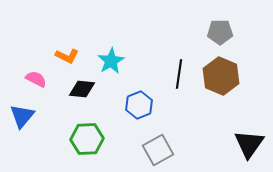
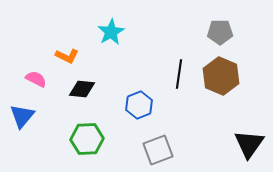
cyan star: moved 29 px up
gray square: rotated 8 degrees clockwise
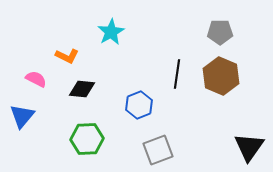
black line: moved 2 px left
black triangle: moved 3 px down
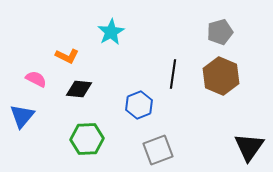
gray pentagon: rotated 15 degrees counterclockwise
black line: moved 4 px left
black diamond: moved 3 px left
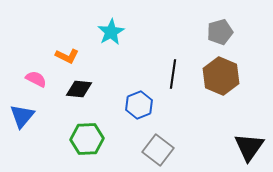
gray square: rotated 32 degrees counterclockwise
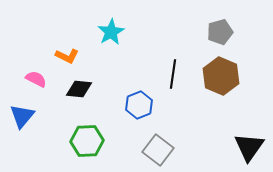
green hexagon: moved 2 px down
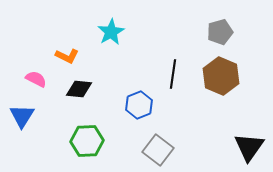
blue triangle: rotated 8 degrees counterclockwise
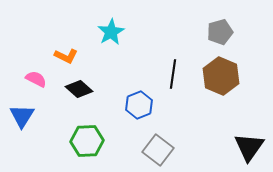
orange L-shape: moved 1 px left
black diamond: rotated 36 degrees clockwise
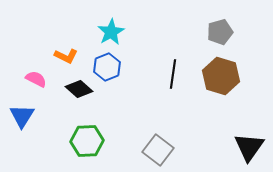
brown hexagon: rotated 6 degrees counterclockwise
blue hexagon: moved 32 px left, 38 px up
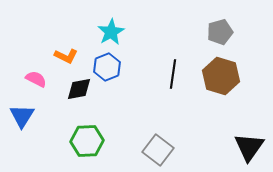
black diamond: rotated 52 degrees counterclockwise
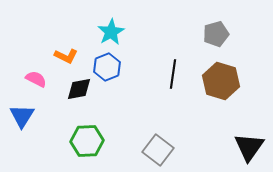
gray pentagon: moved 4 px left, 2 px down
brown hexagon: moved 5 px down
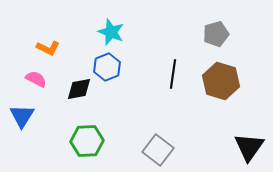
cyan star: rotated 20 degrees counterclockwise
orange L-shape: moved 18 px left, 8 px up
